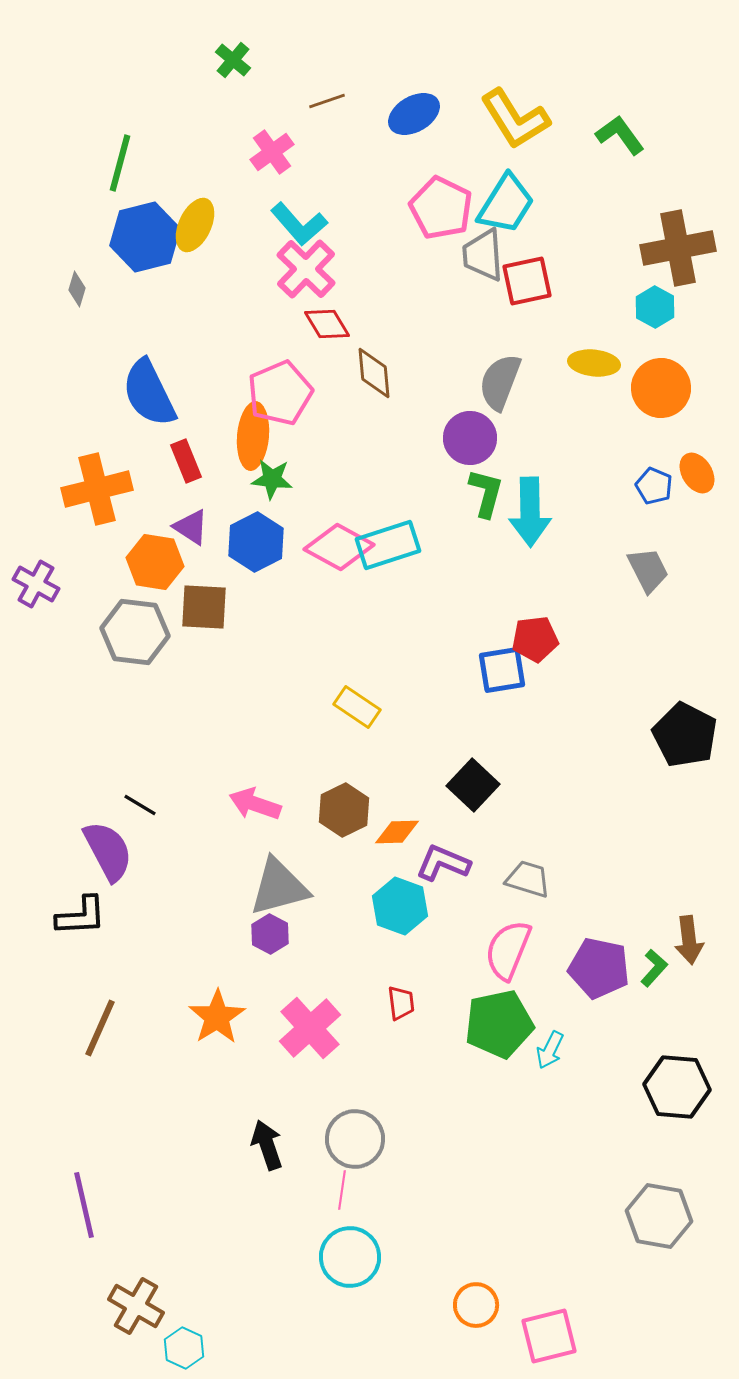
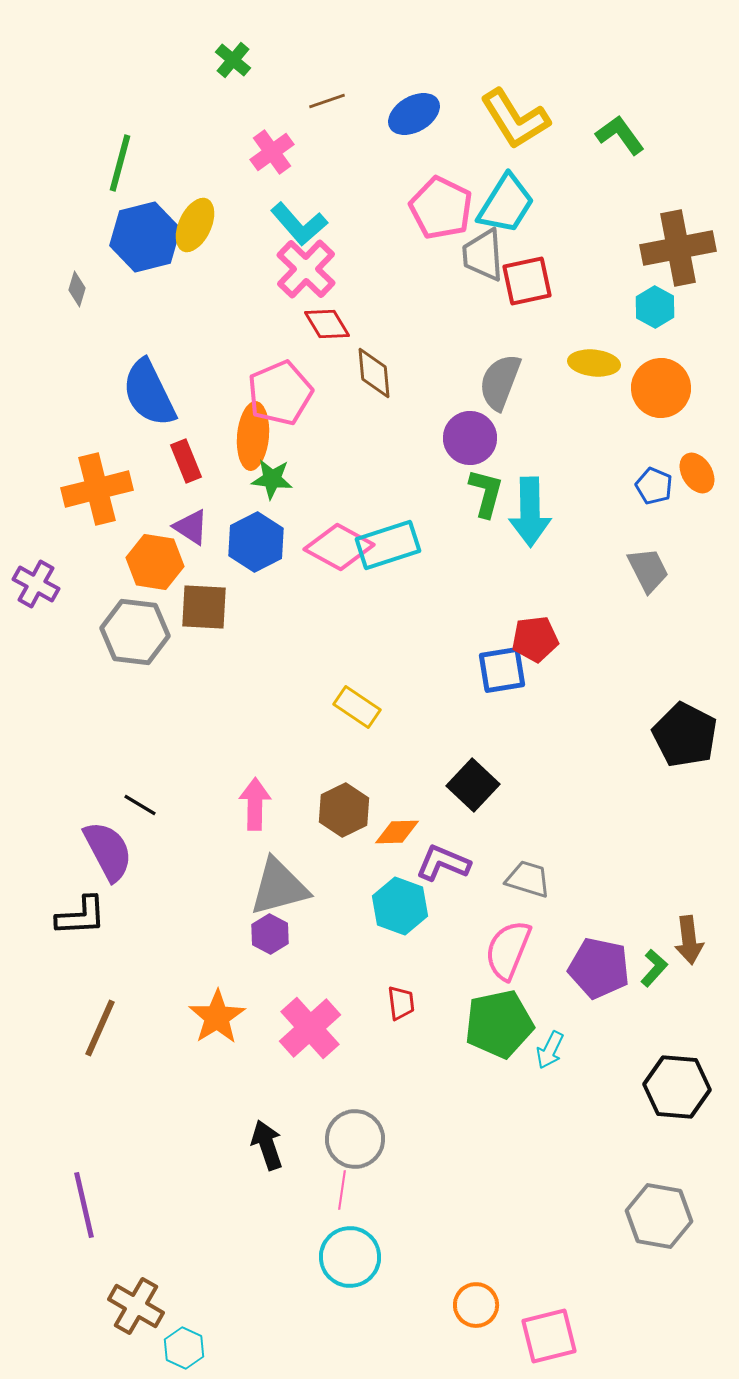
pink arrow at (255, 804): rotated 72 degrees clockwise
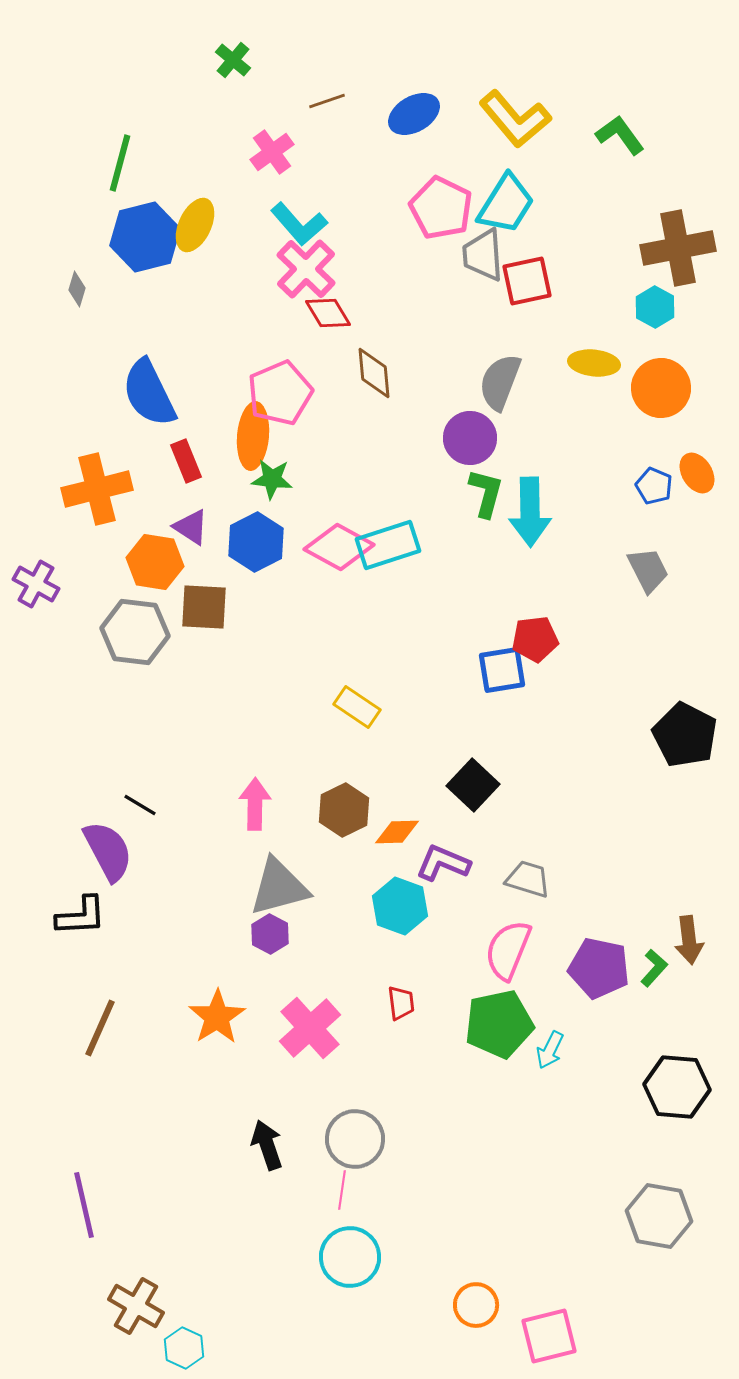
yellow L-shape at (515, 119): rotated 8 degrees counterclockwise
red diamond at (327, 324): moved 1 px right, 11 px up
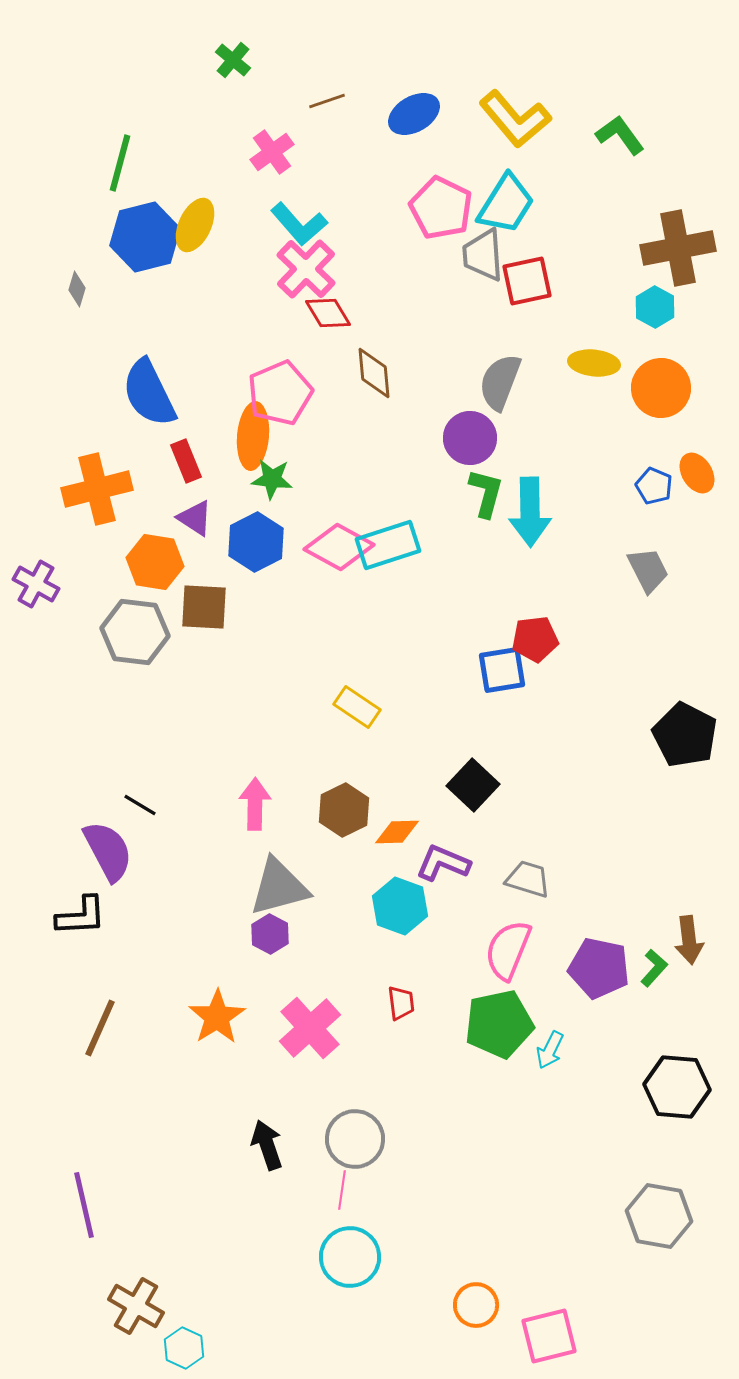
purple triangle at (191, 527): moved 4 px right, 9 px up
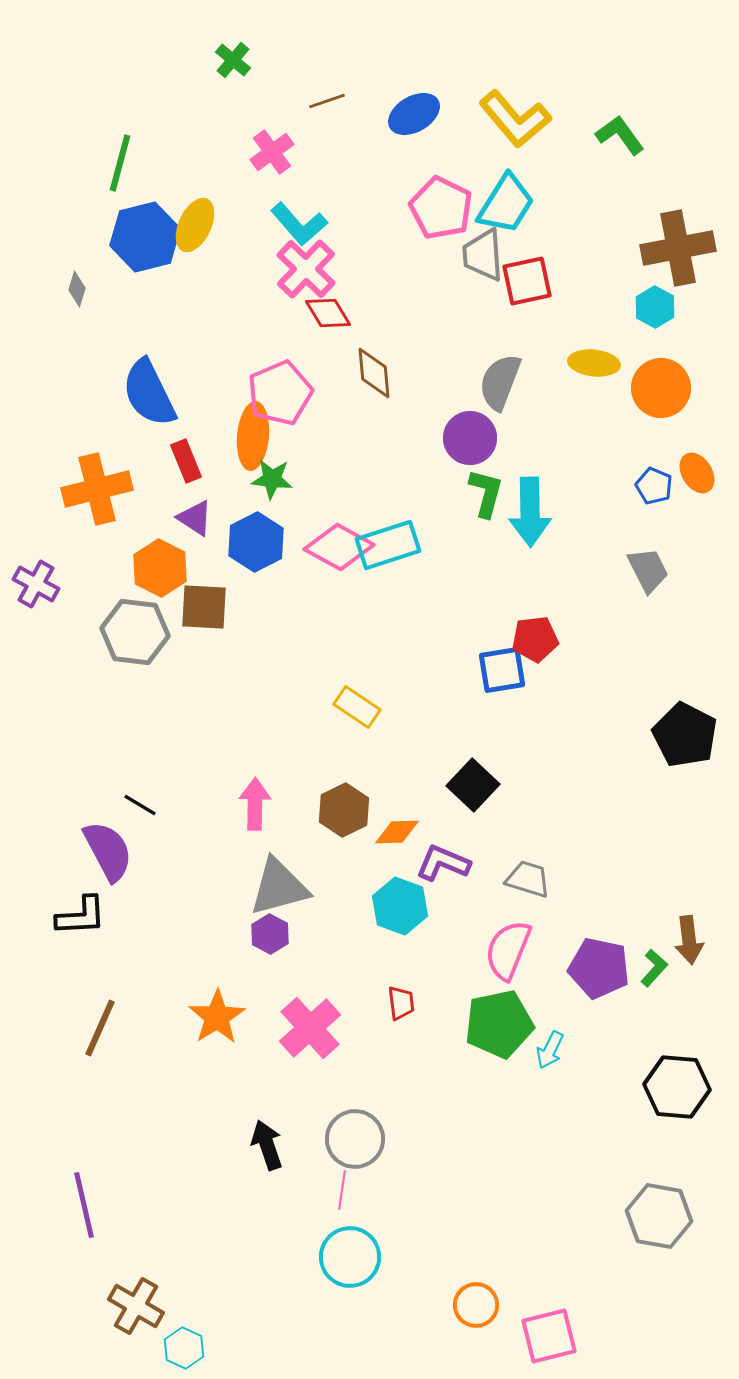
orange hexagon at (155, 562): moved 5 px right, 6 px down; rotated 18 degrees clockwise
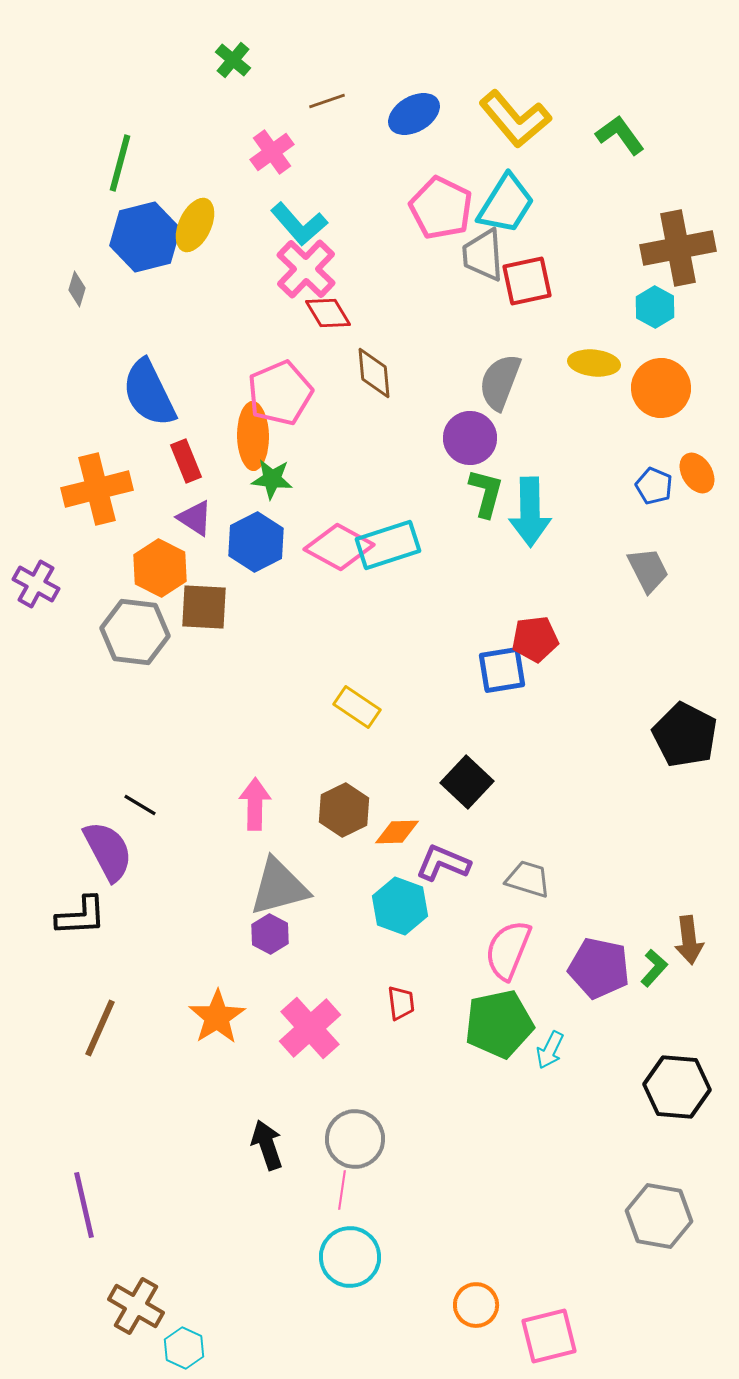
orange ellipse at (253, 436): rotated 6 degrees counterclockwise
black square at (473, 785): moved 6 px left, 3 px up
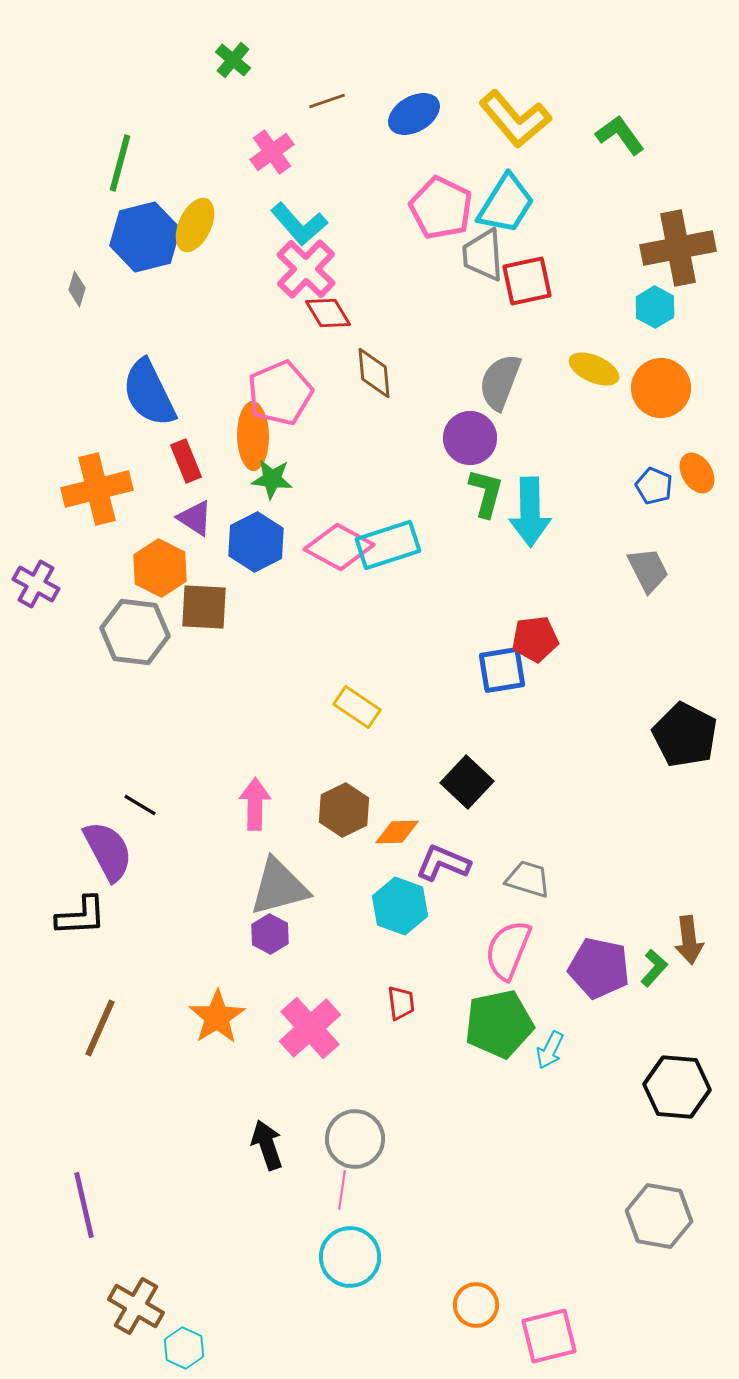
yellow ellipse at (594, 363): moved 6 px down; rotated 18 degrees clockwise
